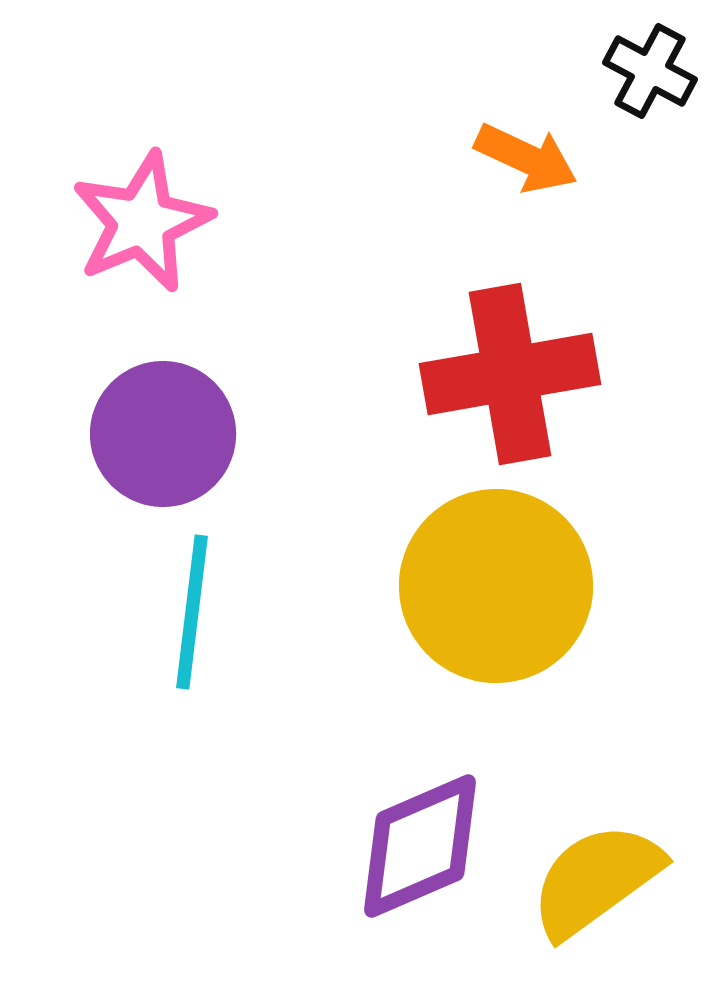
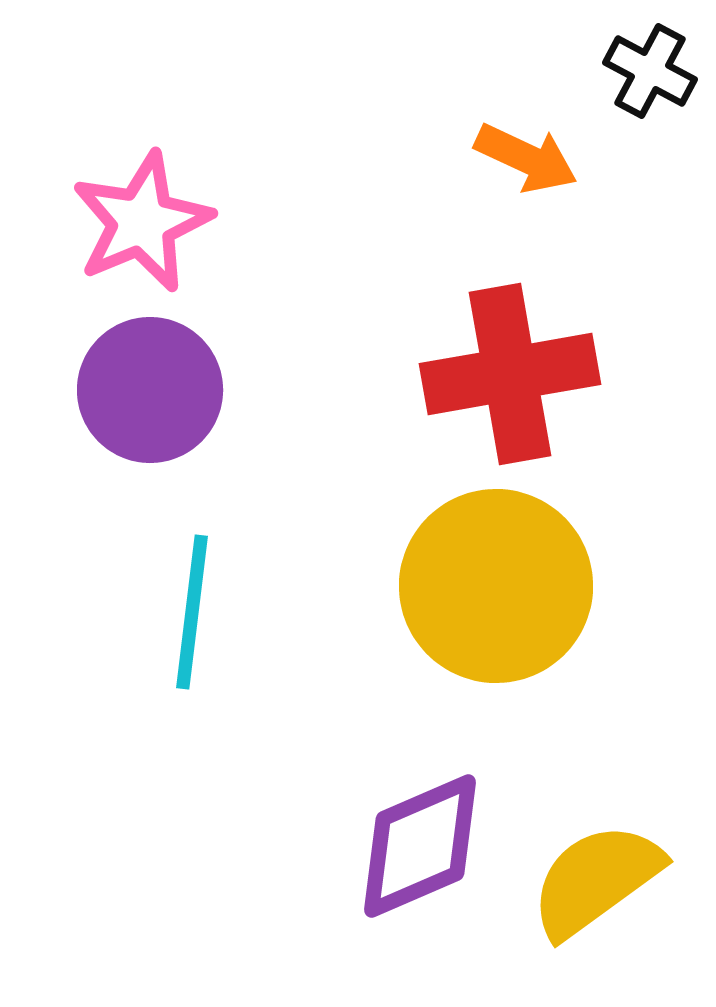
purple circle: moved 13 px left, 44 px up
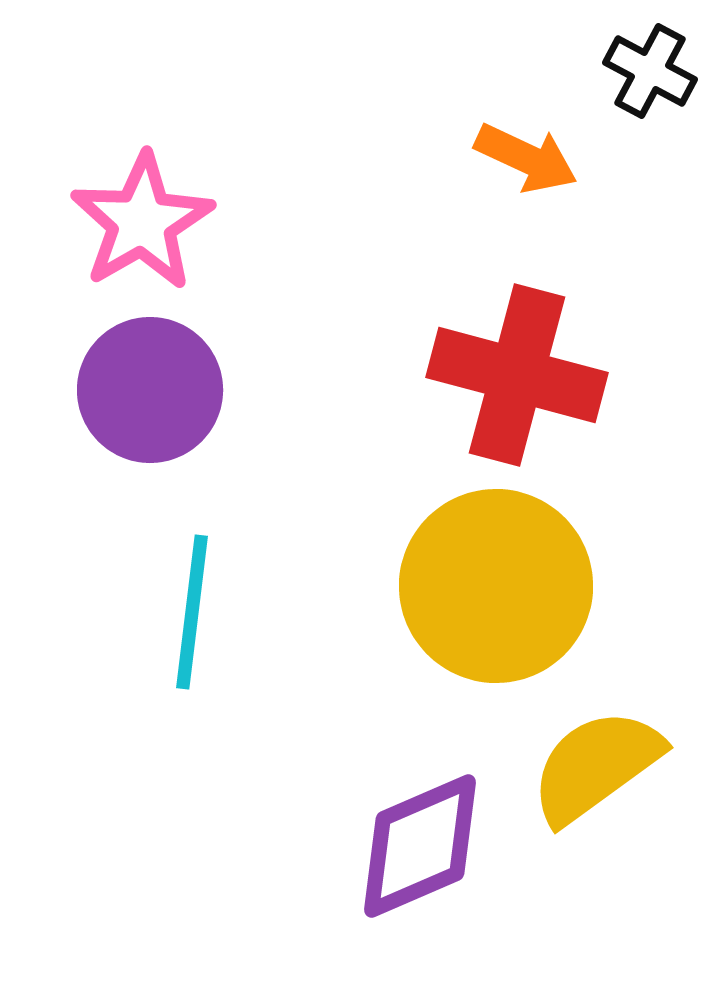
pink star: rotated 7 degrees counterclockwise
red cross: moved 7 px right, 1 px down; rotated 25 degrees clockwise
yellow semicircle: moved 114 px up
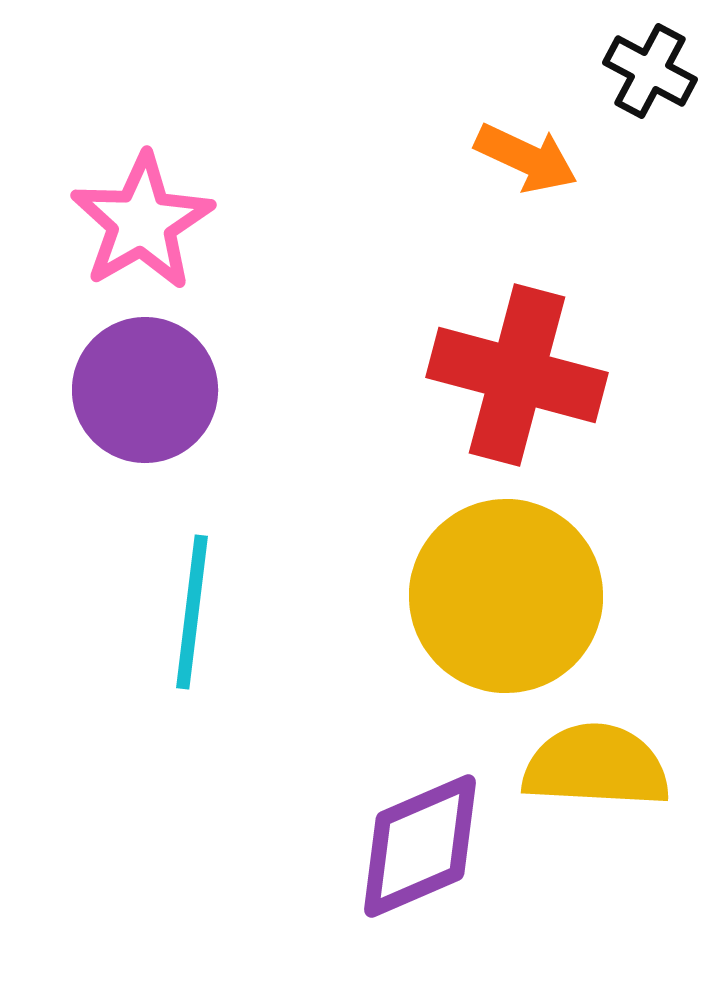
purple circle: moved 5 px left
yellow circle: moved 10 px right, 10 px down
yellow semicircle: rotated 39 degrees clockwise
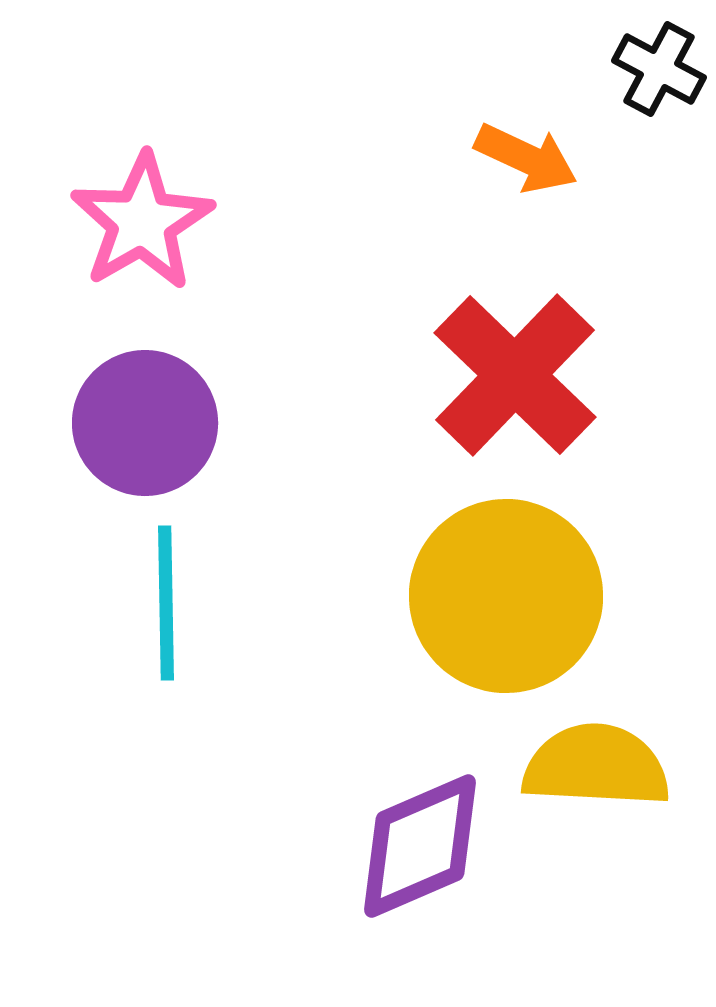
black cross: moved 9 px right, 2 px up
red cross: moved 2 px left; rotated 29 degrees clockwise
purple circle: moved 33 px down
cyan line: moved 26 px left, 9 px up; rotated 8 degrees counterclockwise
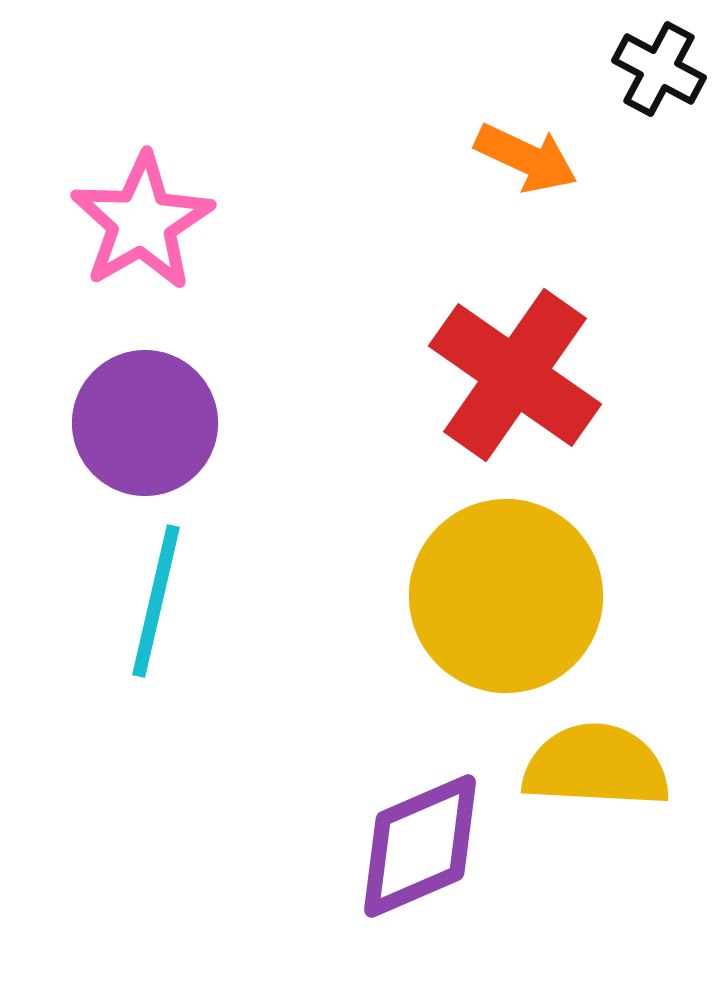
red cross: rotated 9 degrees counterclockwise
cyan line: moved 10 px left, 2 px up; rotated 14 degrees clockwise
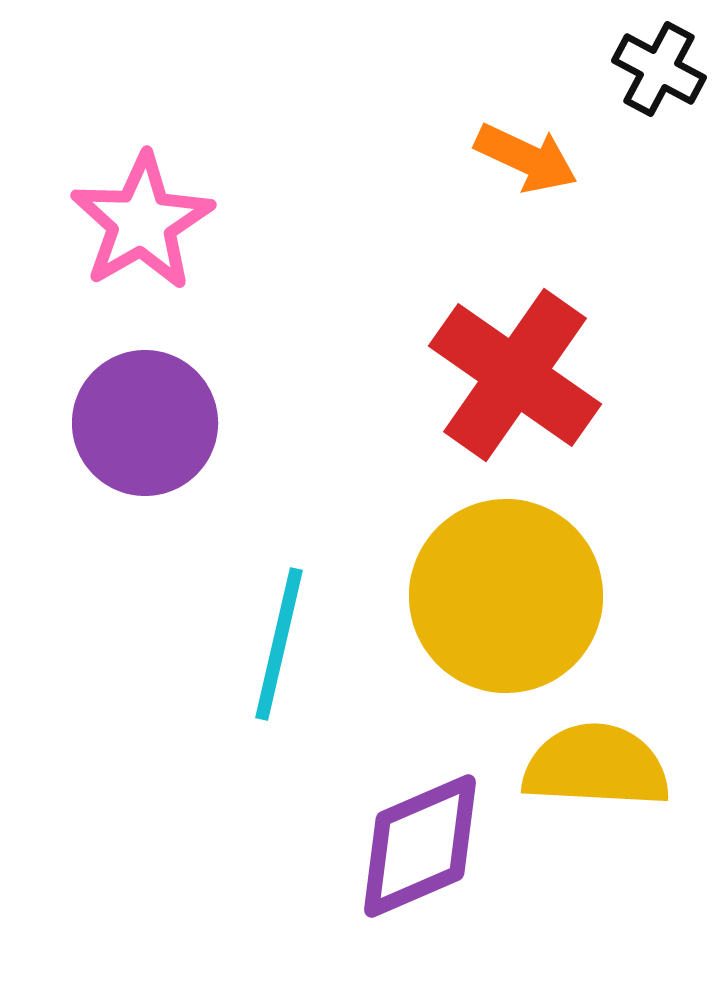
cyan line: moved 123 px right, 43 px down
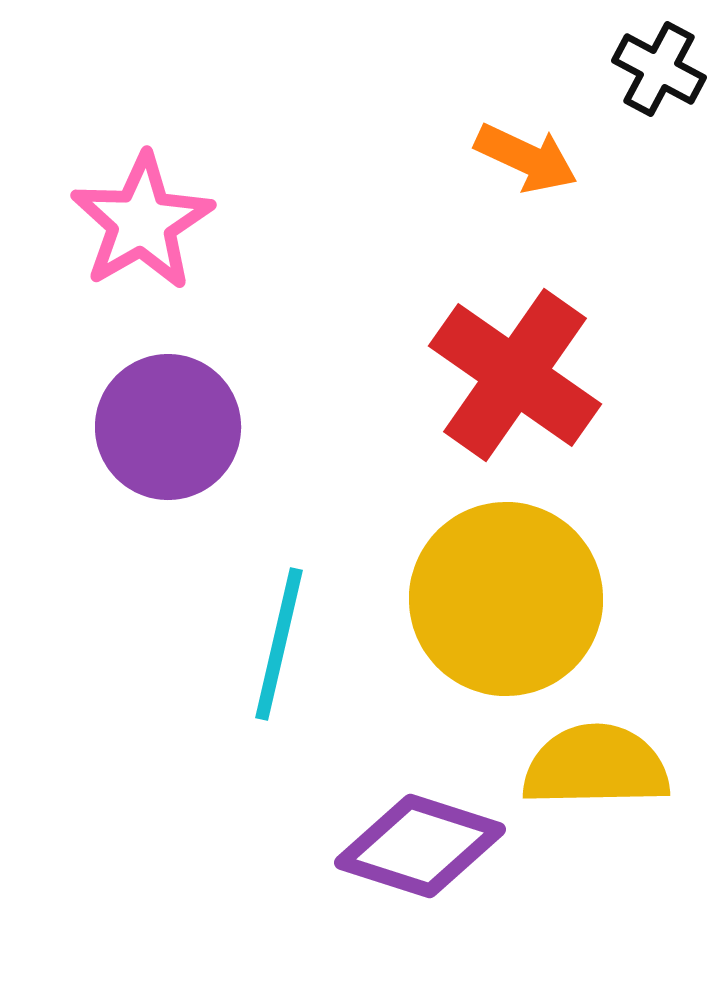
purple circle: moved 23 px right, 4 px down
yellow circle: moved 3 px down
yellow semicircle: rotated 4 degrees counterclockwise
purple diamond: rotated 41 degrees clockwise
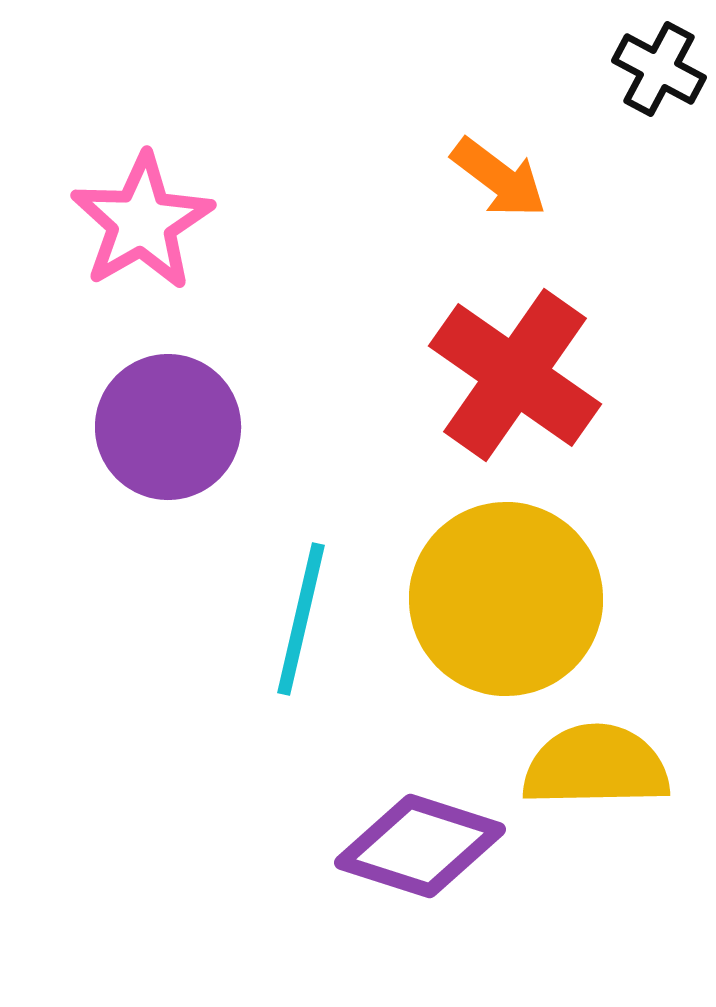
orange arrow: moved 27 px left, 20 px down; rotated 12 degrees clockwise
cyan line: moved 22 px right, 25 px up
